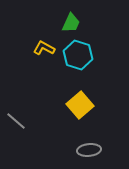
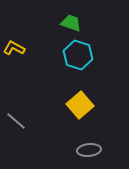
green trapezoid: rotated 95 degrees counterclockwise
yellow L-shape: moved 30 px left
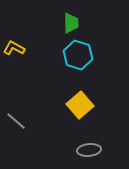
green trapezoid: rotated 70 degrees clockwise
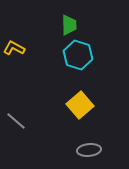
green trapezoid: moved 2 px left, 2 px down
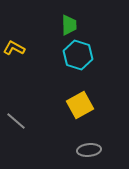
yellow square: rotated 12 degrees clockwise
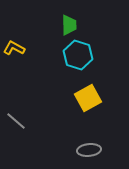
yellow square: moved 8 px right, 7 px up
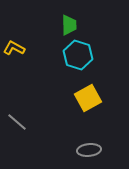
gray line: moved 1 px right, 1 px down
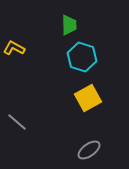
cyan hexagon: moved 4 px right, 2 px down
gray ellipse: rotated 30 degrees counterclockwise
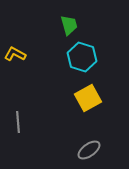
green trapezoid: rotated 15 degrees counterclockwise
yellow L-shape: moved 1 px right, 6 px down
gray line: moved 1 px right; rotated 45 degrees clockwise
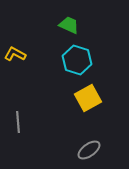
green trapezoid: rotated 50 degrees counterclockwise
cyan hexagon: moved 5 px left, 3 px down
